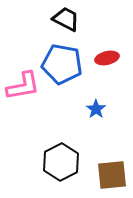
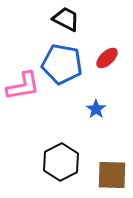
red ellipse: rotated 30 degrees counterclockwise
brown square: rotated 8 degrees clockwise
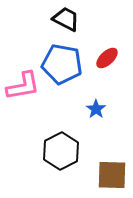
black hexagon: moved 11 px up
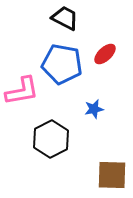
black trapezoid: moved 1 px left, 1 px up
red ellipse: moved 2 px left, 4 px up
pink L-shape: moved 1 px left, 5 px down
blue star: moved 2 px left; rotated 24 degrees clockwise
black hexagon: moved 10 px left, 12 px up
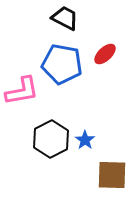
blue star: moved 9 px left, 31 px down; rotated 24 degrees counterclockwise
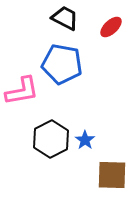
red ellipse: moved 6 px right, 27 px up
